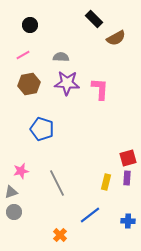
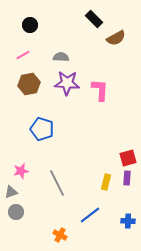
pink L-shape: moved 1 px down
gray circle: moved 2 px right
orange cross: rotated 16 degrees counterclockwise
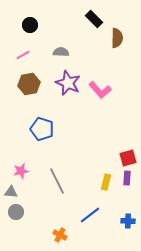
brown semicircle: moved 1 px right; rotated 60 degrees counterclockwise
gray semicircle: moved 5 px up
purple star: moved 1 px right; rotated 20 degrees clockwise
pink L-shape: rotated 135 degrees clockwise
gray line: moved 2 px up
gray triangle: rotated 24 degrees clockwise
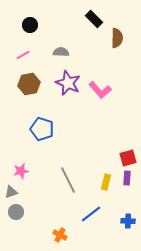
gray line: moved 11 px right, 1 px up
gray triangle: rotated 24 degrees counterclockwise
blue line: moved 1 px right, 1 px up
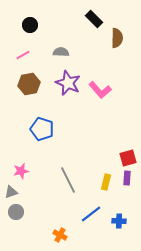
blue cross: moved 9 px left
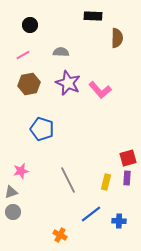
black rectangle: moved 1 px left, 3 px up; rotated 42 degrees counterclockwise
gray circle: moved 3 px left
